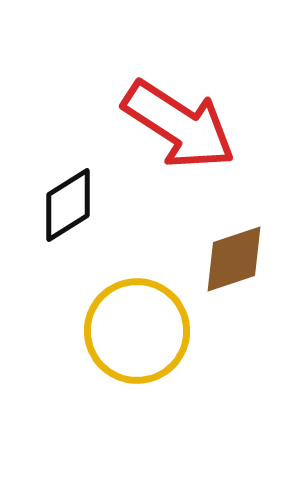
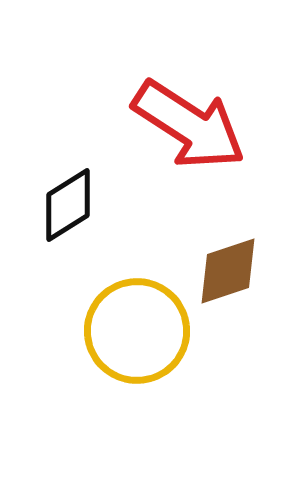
red arrow: moved 10 px right
brown diamond: moved 6 px left, 12 px down
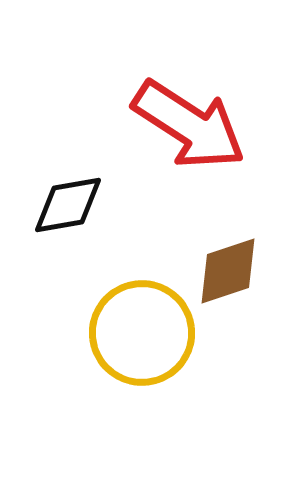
black diamond: rotated 22 degrees clockwise
yellow circle: moved 5 px right, 2 px down
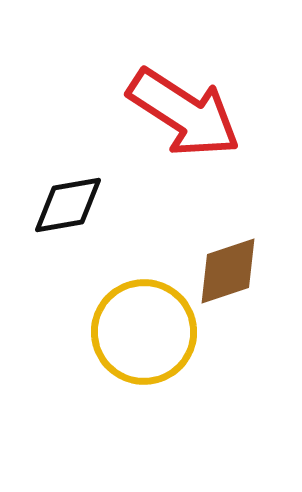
red arrow: moved 5 px left, 12 px up
yellow circle: moved 2 px right, 1 px up
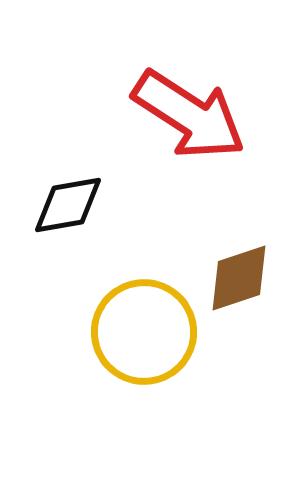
red arrow: moved 5 px right, 2 px down
brown diamond: moved 11 px right, 7 px down
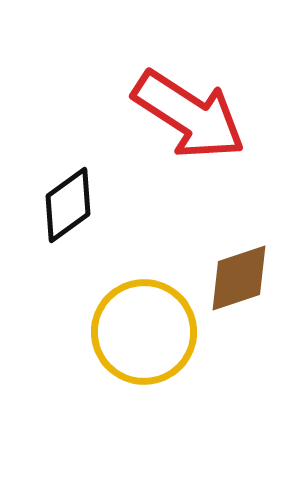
black diamond: rotated 26 degrees counterclockwise
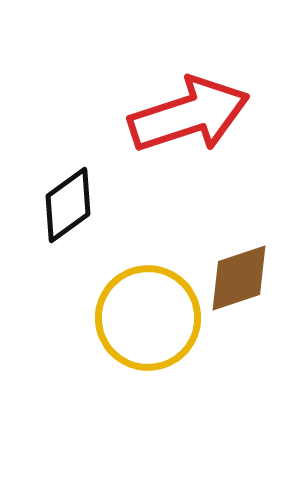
red arrow: rotated 51 degrees counterclockwise
yellow circle: moved 4 px right, 14 px up
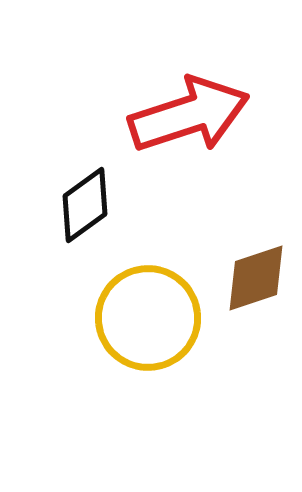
black diamond: moved 17 px right
brown diamond: moved 17 px right
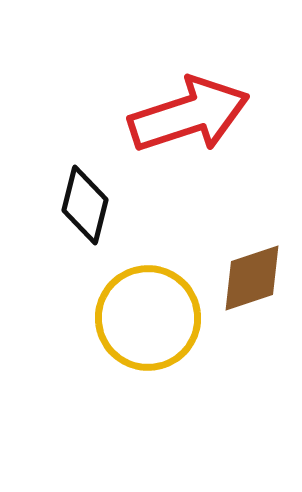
black diamond: rotated 40 degrees counterclockwise
brown diamond: moved 4 px left
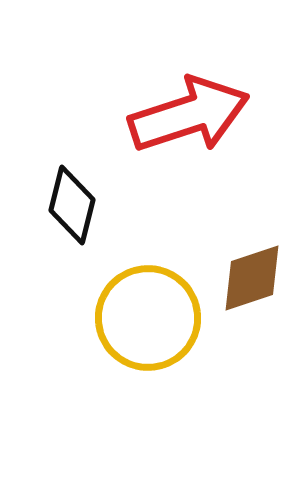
black diamond: moved 13 px left
